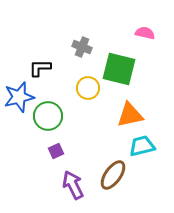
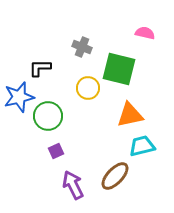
brown ellipse: moved 2 px right, 1 px down; rotated 8 degrees clockwise
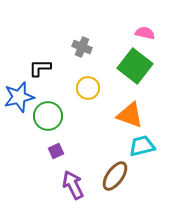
green square: moved 16 px right, 3 px up; rotated 24 degrees clockwise
orange triangle: rotated 32 degrees clockwise
brown ellipse: rotated 8 degrees counterclockwise
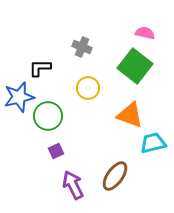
cyan trapezoid: moved 11 px right, 3 px up
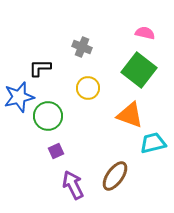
green square: moved 4 px right, 4 px down
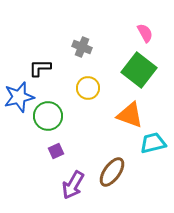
pink semicircle: rotated 48 degrees clockwise
brown ellipse: moved 3 px left, 4 px up
purple arrow: rotated 124 degrees counterclockwise
